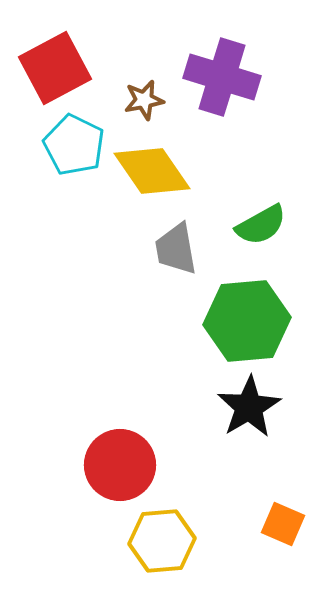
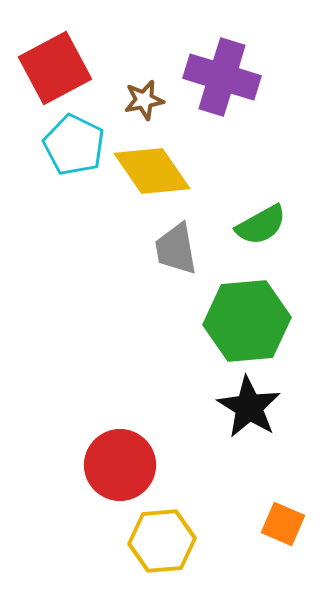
black star: rotated 10 degrees counterclockwise
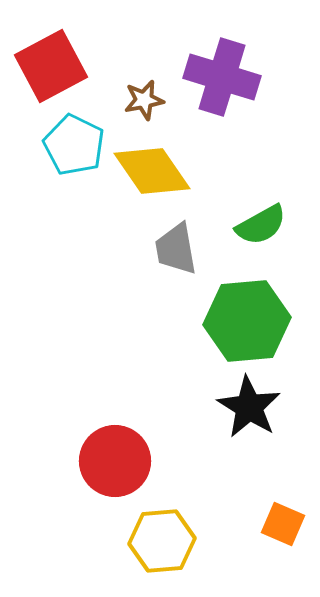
red square: moved 4 px left, 2 px up
red circle: moved 5 px left, 4 px up
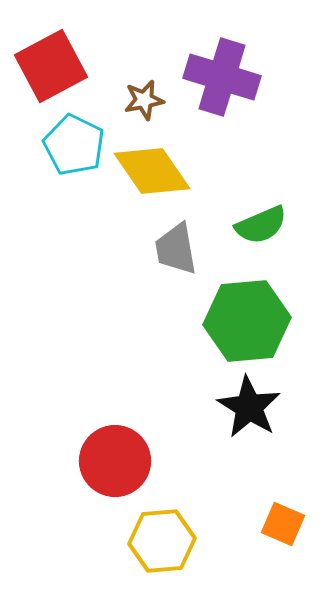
green semicircle: rotated 6 degrees clockwise
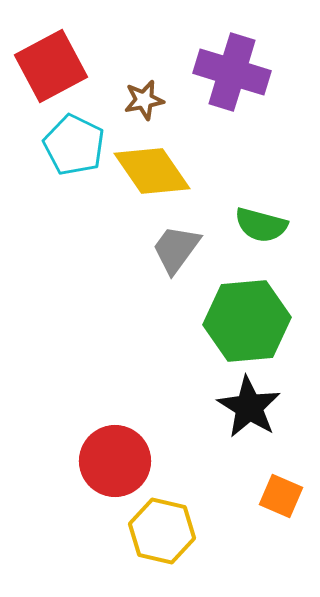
purple cross: moved 10 px right, 5 px up
green semicircle: rotated 38 degrees clockwise
gray trapezoid: rotated 46 degrees clockwise
orange square: moved 2 px left, 28 px up
yellow hexagon: moved 10 px up; rotated 18 degrees clockwise
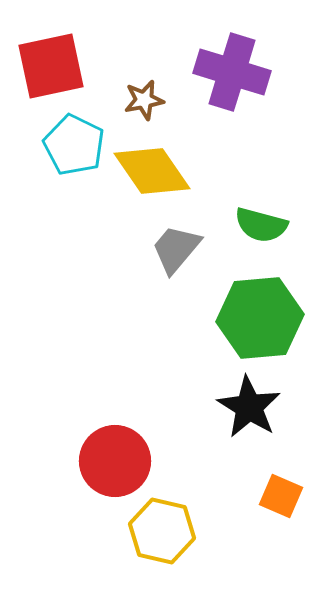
red square: rotated 16 degrees clockwise
gray trapezoid: rotated 4 degrees clockwise
green hexagon: moved 13 px right, 3 px up
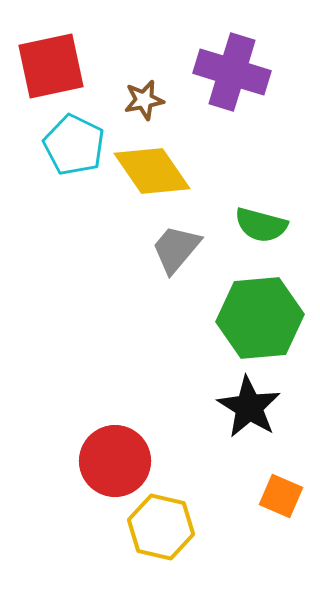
yellow hexagon: moved 1 px left, 4 px up
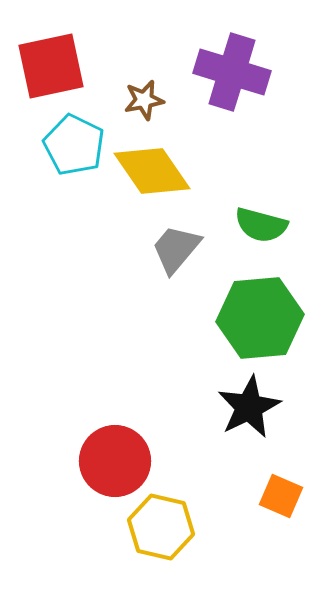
black star: rotated 14 degrees clockwise
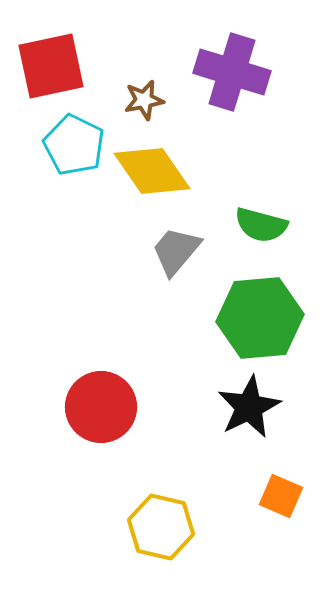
gray trapezoid: moved 2 px down
red circle: moved 14 px left, 54 px up
